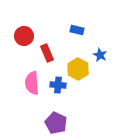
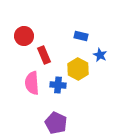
blue rectangle: moved 4 px right, 6 px down
red rectangle: moved 3 px left, 2 px down
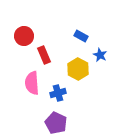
blue rectangle: rotated 16 degrees clockwise
blue cross: moved 8 px down; rotated 21 degrees counterclockwise
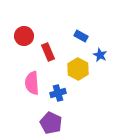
red rectangle: moved 4 px right, 3 px up
purple pentagon: moved 5 px left
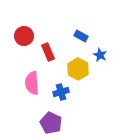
blue cross: moved 3 px right, 1 px up
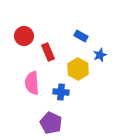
blue star: rotated 24 degrees clockwise
blue cross: rotated 21 degrees clockwise
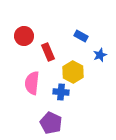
yellow hexagon: moved 5 px left, 3 px down
pink semicircle: rotated 10 degrees clockwise
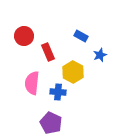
blue cross: moved 3 px left
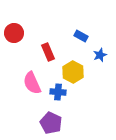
red circle: moved 10 px left, 3 px up
pink semicircle: rotated 30 degrees counterclockwise
